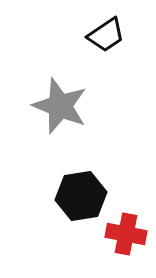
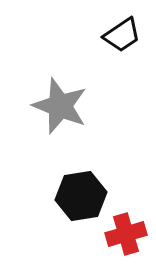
black trapezoid: moved 16 px right
red cross: rotated 27 degrees counterclockwise
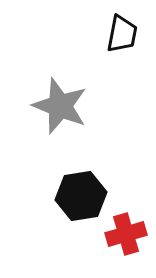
black trapezoid: moved 1 px up; rotated 45 degrees counterclockwise
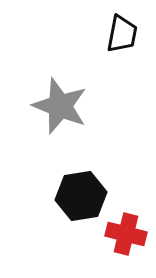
red cross: rotated 30 degrees clockwise
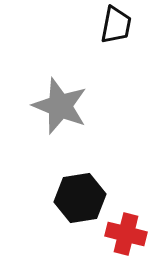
black trapezoid: moved 6 px left, 9 px up
black hexagon: moved 1 px left, 2 px down
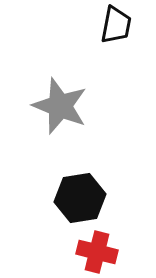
red cross: moved 29 px left, 18 px down
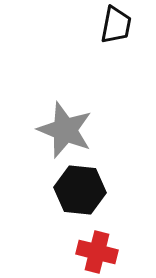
gray star: moved 5 px right, 24 px down
black hexagon: moved 8 px up; rotated 15 degrees clockwise
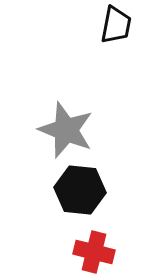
gray star: moved 1 px right
red cross: moved 3 px left
